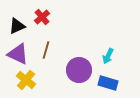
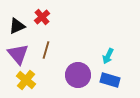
purple triangle: rotated 25 degrees clockwise
purple circle: moved 1 px left, 5 px down
blue rectangle: moved 2 px right, 3 px up
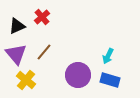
brown line: moved 2 px left, 2 px down; rotated 24 degrees clockwise
purple triangle: moved 2 px left
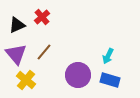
black triangle: moved 1 px up
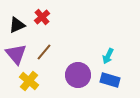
yellow cross: moved 3 px right, 1 px down
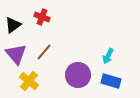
red cross: rotated 28 degrees counterclockwise
black triangle: moved 4 px left; rotated 12 degrees counterclockwise
blue rectangle: moved 1 px right, 1 px down
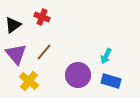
cyan arrow: moved 2 px left
